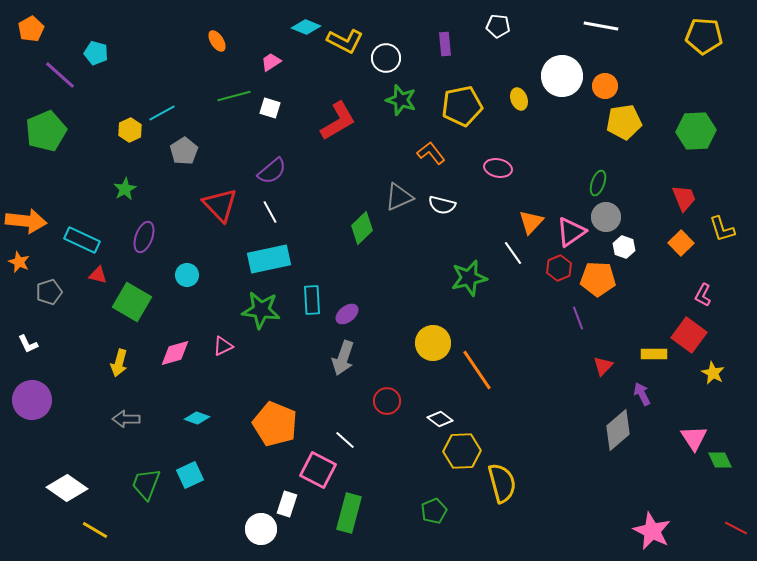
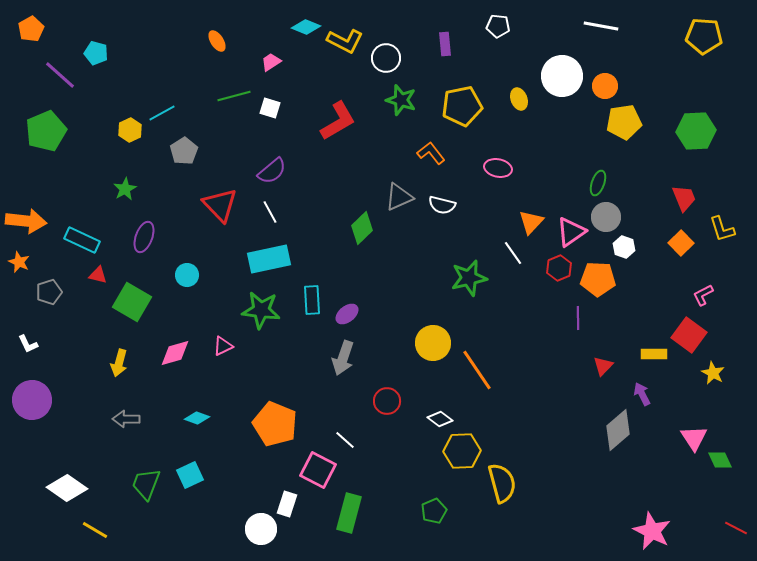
pink L-shape at (703, 295): rotated 35 degrees clockwise
purple line at (578, 318): rotated 20 degrees clockwise
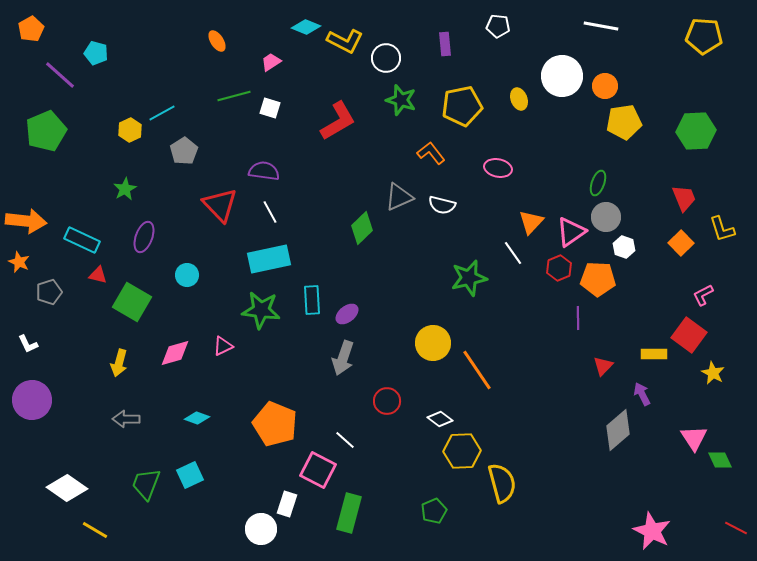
purple semicircle at (272, 171): moved 8 px left; rotated 132 degrees counterclockwise
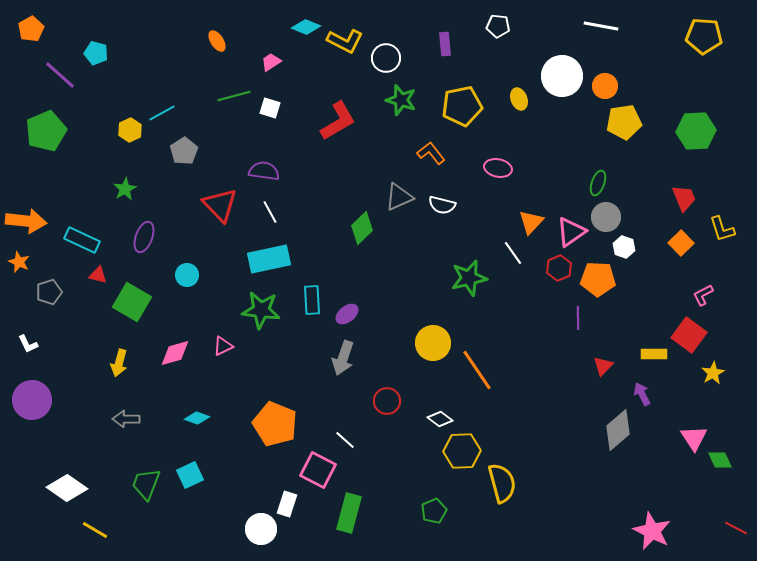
yellow star at (713, 373): rotated 15 degrees clockwise
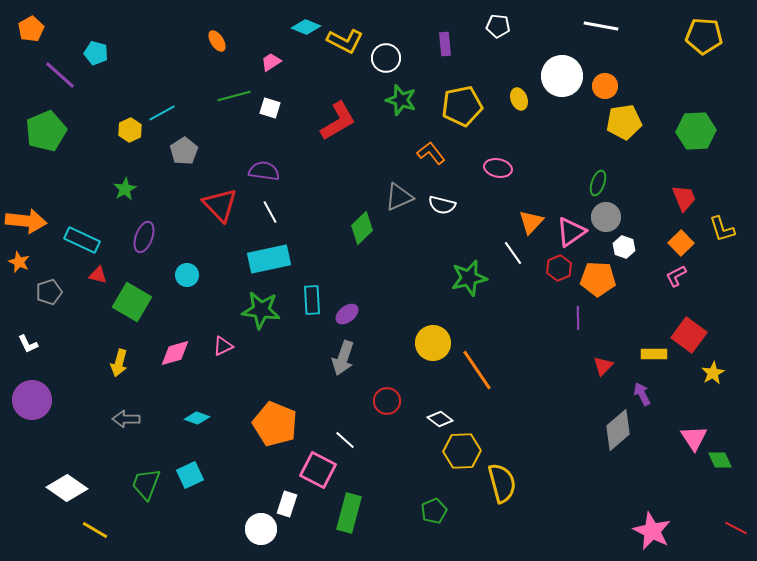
pink L-shape at (703, 295): moved 27 px left, 19 px up
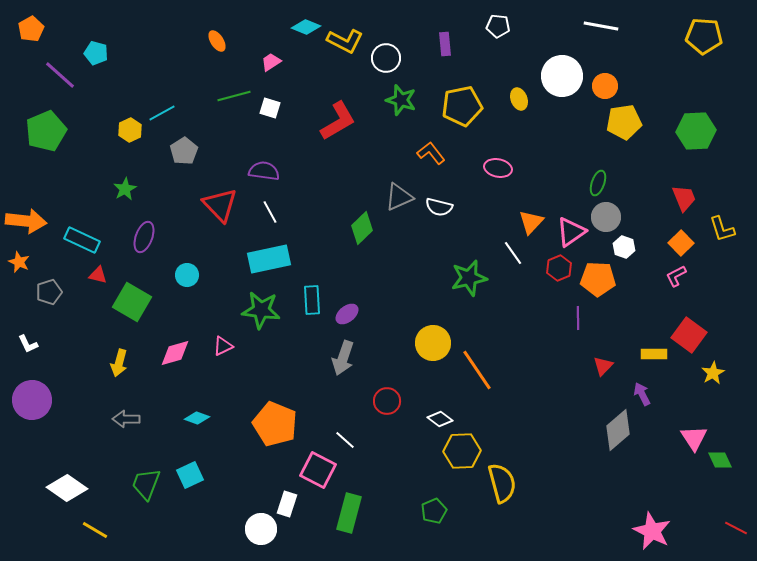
white semicircle at (442, 205): moved 3 px left, 2 px down
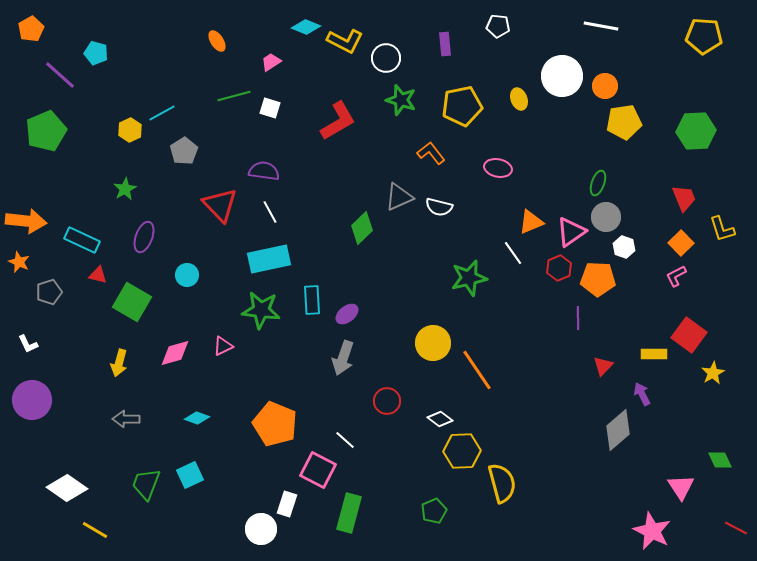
orange triangle at (531, 222): rotated 24 degrees clockwise
pink triangle at (694, 438): moved 13 px left, 49 px down
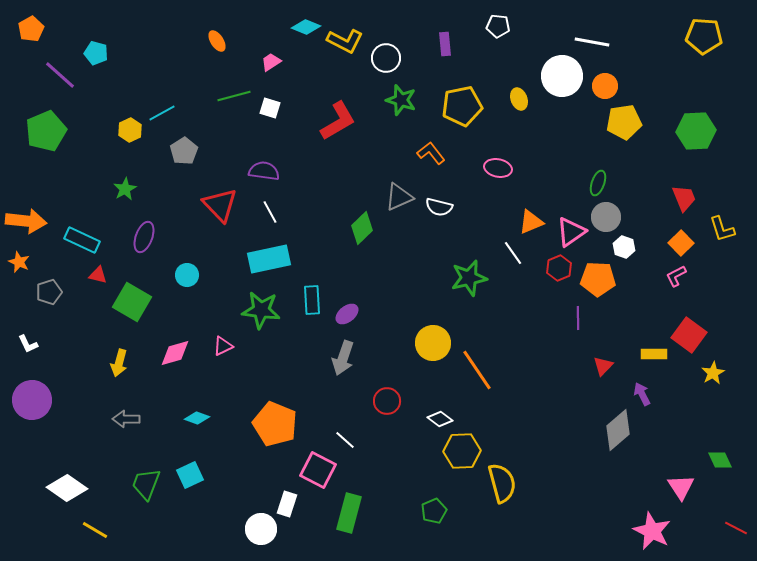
white line at (601, 26): moved 9 px left, 16 px down
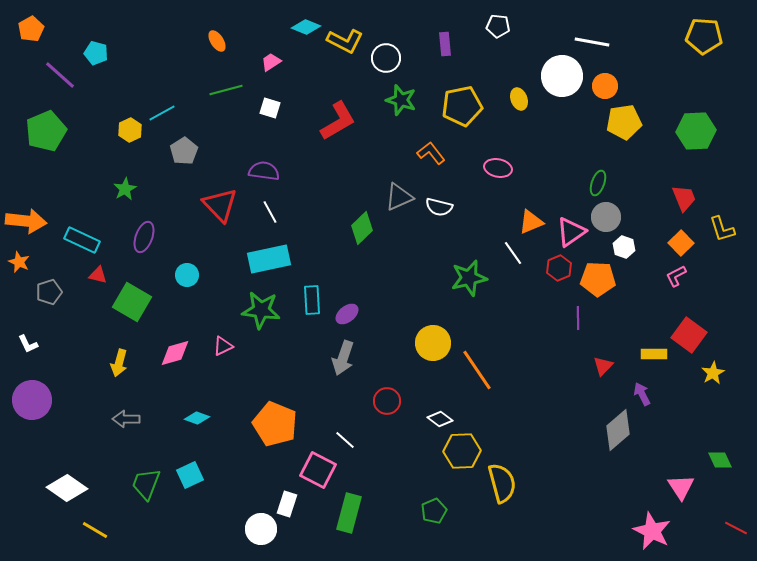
green line at (234, 96): moved 8 px left, 6 px up
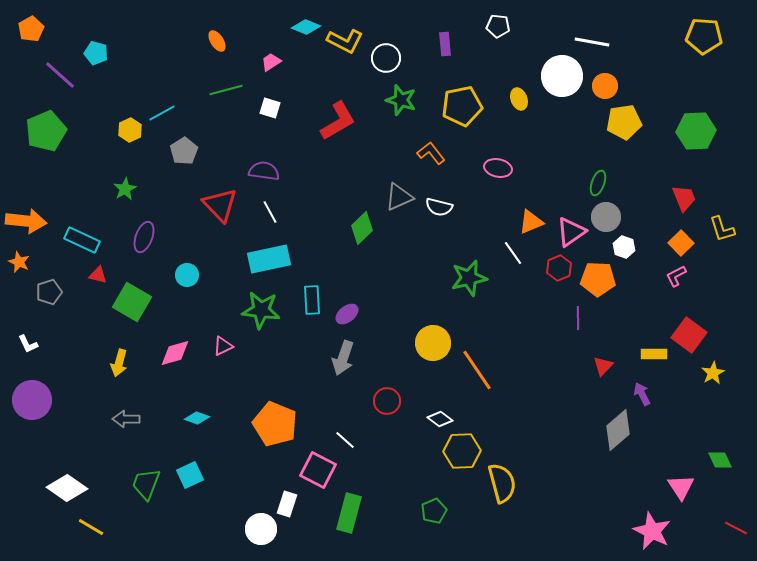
yellow line at (95, 530): moved 4 px left, 3 px up
